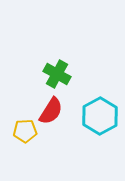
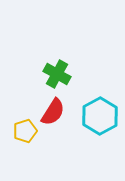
red semicircle: moved 2 px right, 1 px down
yellow pentagon: rotated 15 degrees counterclockwise
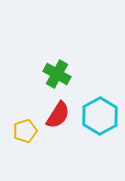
red semicircle: moved 5 px right, 3 px down
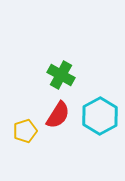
green cross: moved 4 px right, 1 px down
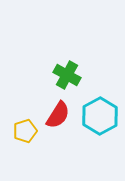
green cross: moved 6 px right
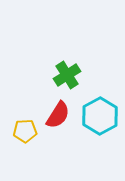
green cross: rotated 28 degrees clockwise
yellow pentagon: rotated 15 degrees clockwise
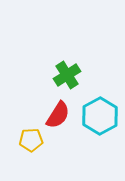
yellow pentagon: moved 6 px right, 9 px down
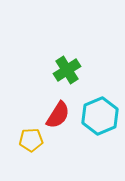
green cross: moved 5 px up
cyan hexagon: rotated 6 degrees clockwise
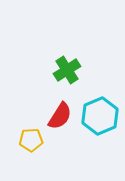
red semicircle: moved 2 px right, 1 px down
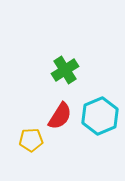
green cross: moved 2 px left
